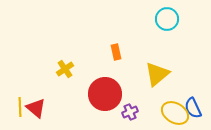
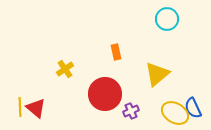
purple cross: moved 1 px right, 1 px up
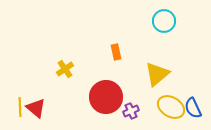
cyan circle: moved 3 px left, 2 px down
red circle: moved 1 px right, 3 px down
yellow ellipse: moved 4 px left, 6 px up
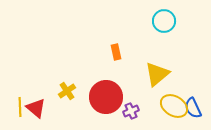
yellow cross: moved 2 px right, 22 px down
yellow ellipse: moved 3 px right, 1 px up
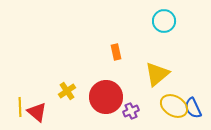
red triangle: moved 1 px right, 4 px down
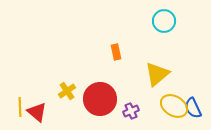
red circle: moved 6 px left, 2 px down
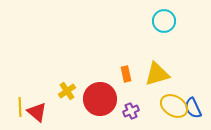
orange rectangle: moved 10 px right, 22 px down
yellow triangle: rotated 24 degrees clockwise
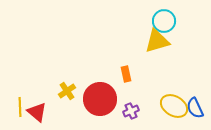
yellow triangle: moved 33 px up
blue semicircle: moved 2 px right
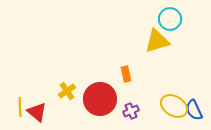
cyan circle: moved 6 px right, 2 px up
blue semicircle: moved 1 px left, 2 px down
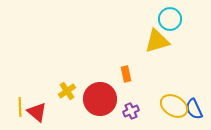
blue semicircle: moved 1 px up
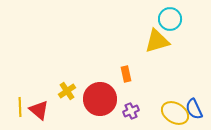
yellow ellipse: moved 1 px right, 7 px down
red triangle: moved 2 px right, 2 px up
